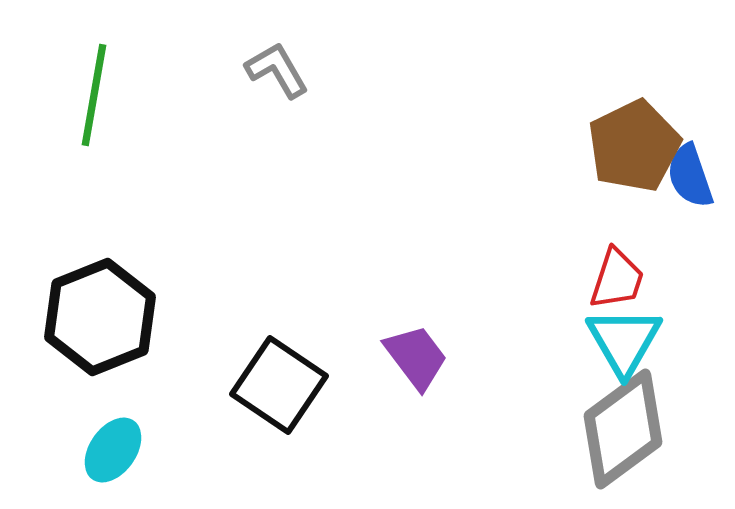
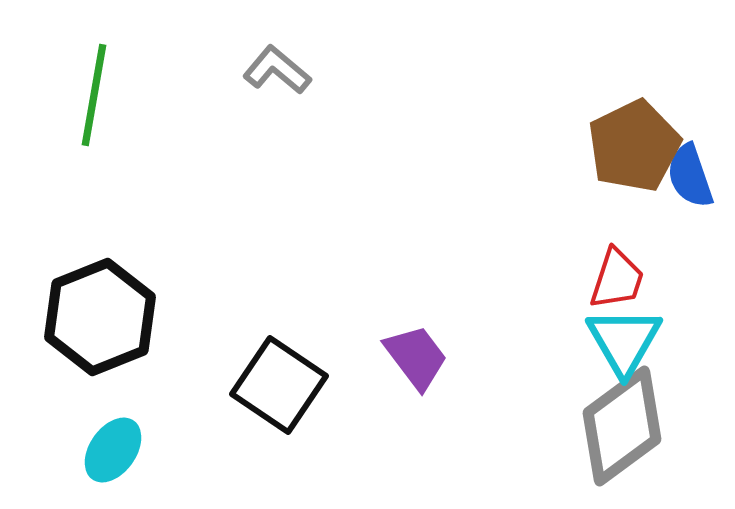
gray L-shape: rotated 20 degrees counterclockwise
gray diamond: moved 1 px left, 3 px up
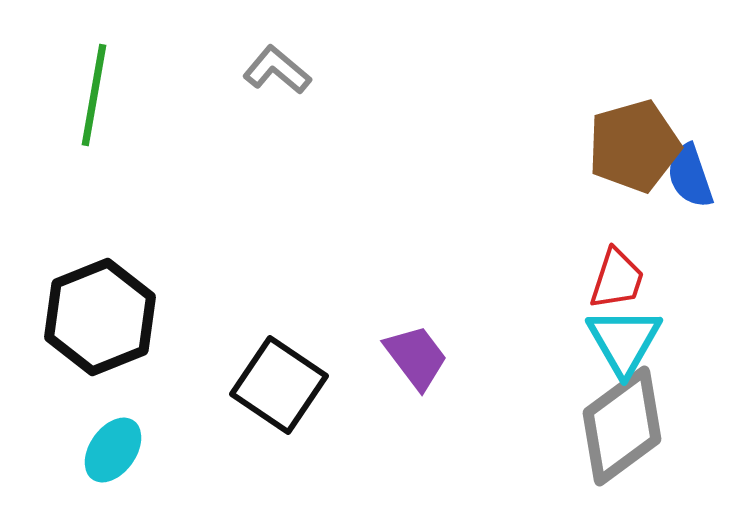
brown pentagon: rotated 10 degrees clockwise
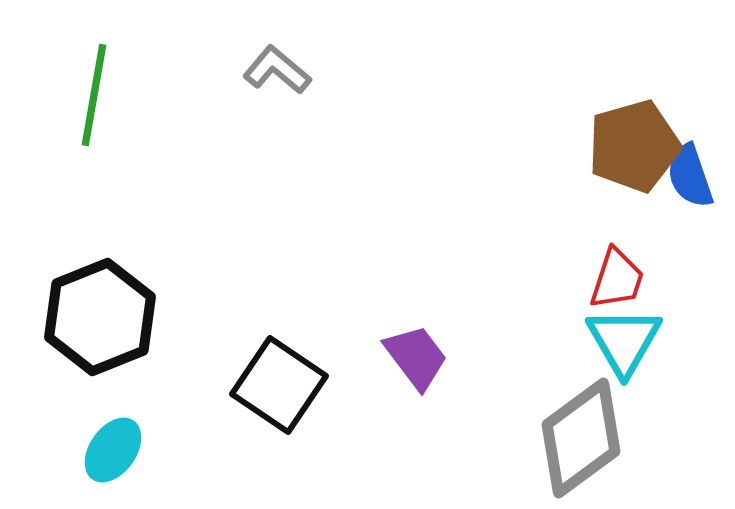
gray diamond: moved 41 px left, 12 px down
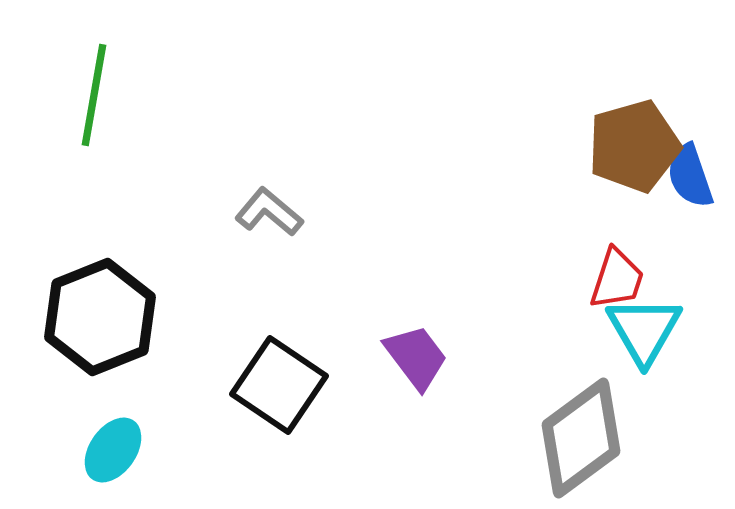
gray L-shape: moved 8 px left, 142 px down
cyan triangle: moved 20 px right, 11 px up
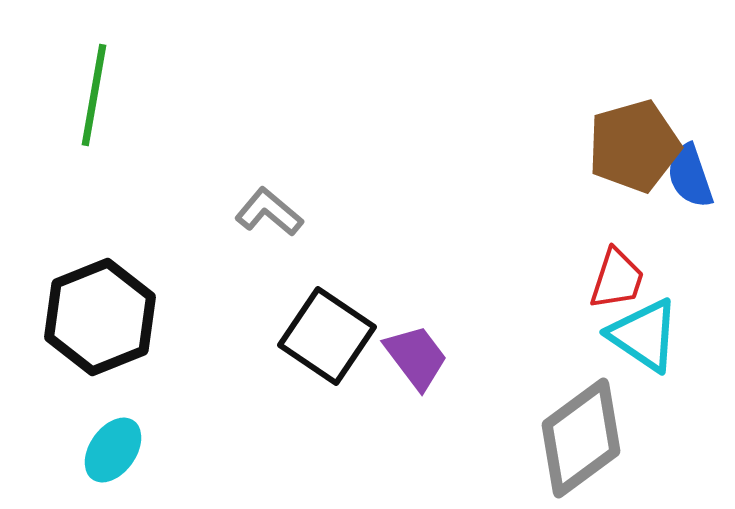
cyan triangle: moved 5 px down; rotated 26 degrees counterclockwise
black square: moved 48 px right, 49 px up
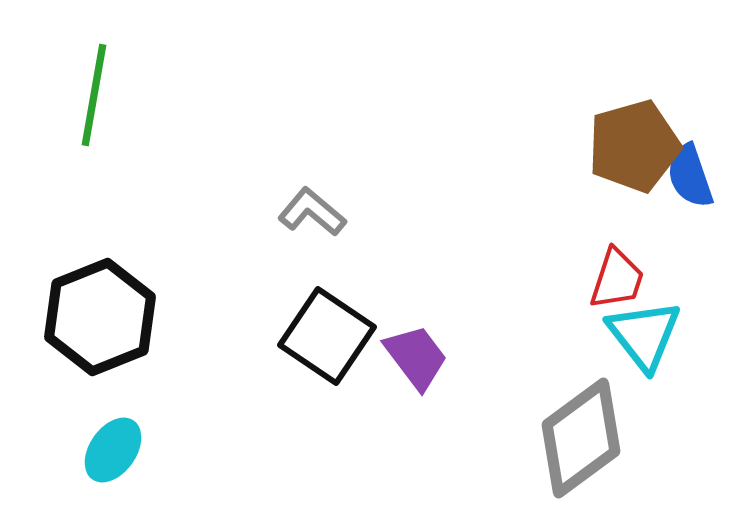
gray L-shape: moved 43 px right
cyan triangle: rotated 18 degrees clockwise
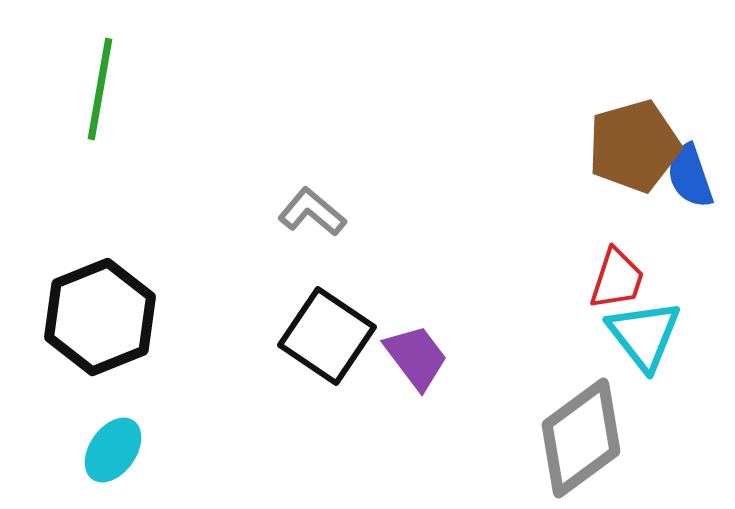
green line: moved 6 px right, 6 px up
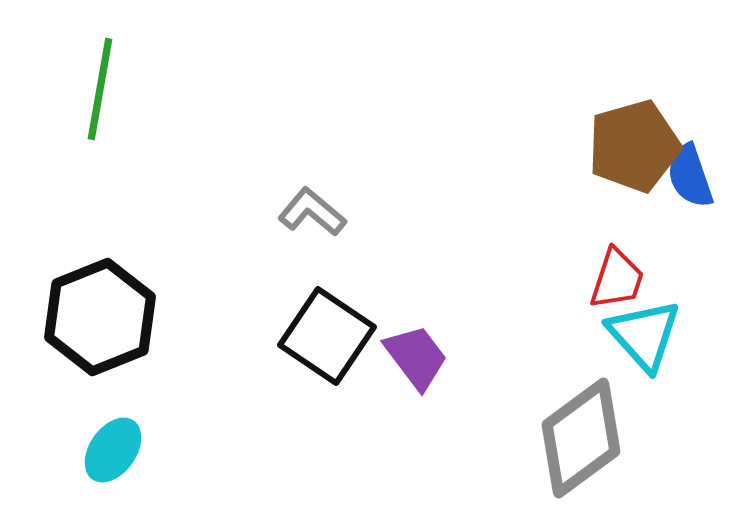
cyan triangle: rotated 4 degrees counterclockwise
